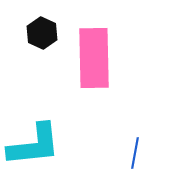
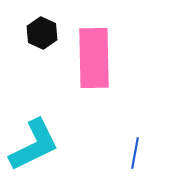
cyan L-shape: rotated 20 degrees counterclockwise
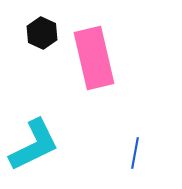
pink rectangle: rotated 12 degrees counterclockwise
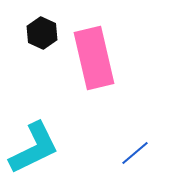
cyan L-shape: moved 3 px down
blue line: rotated 40 degrees clockwise
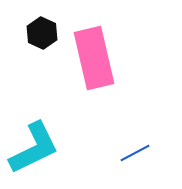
blue line: rotated 12 degrees clockwise
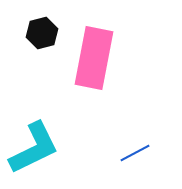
black hexagon: rotated 20 degrees clockwise
pink rectangle: rotated 24 degrees clockwise
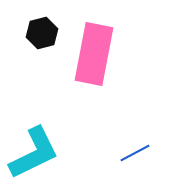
pink rectangle: moved 4 px up
cyan L-shape: moved 5 px down
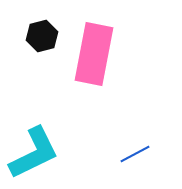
black hexagon: moved 3 px down
blue line: moved 1 px down
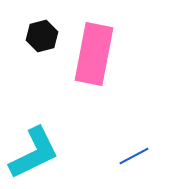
blue line: moved 1 px left, 2 px down
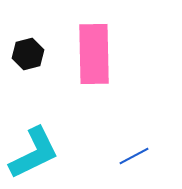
black hexagon: moved 14 px left, 18 px down
pink rectangle: rotated 12 degrees counterclockwise
